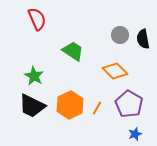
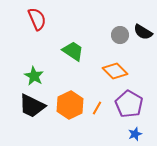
black semicircle: moved 7 px up; rotated 48 degrees counterclockwise
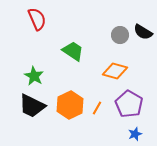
orange diamond: rotated 30 degrees counterclockwise
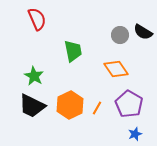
green trapezoid: rotated 45 degrees clockwise
orange diamond: moved 1 px right, 2 px up; rotated 40 degrees clockwise
